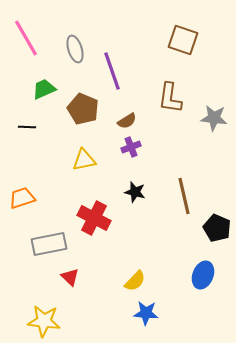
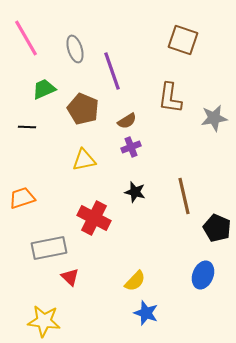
gray star: rotated 16 degrees counterclockwise
gray rectangle: moved 4 px down
blue star: rotated 15 degrees clockwise
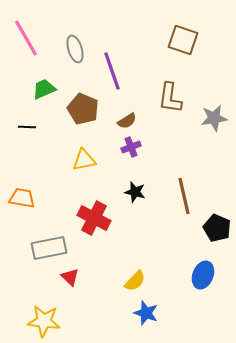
orange trapezoid: rotated 28 degrees clockwise
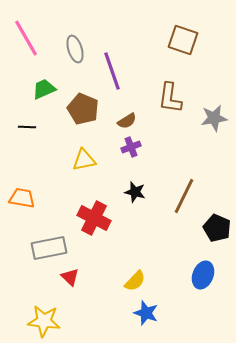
brown line: rotated 39 degrees clockwise
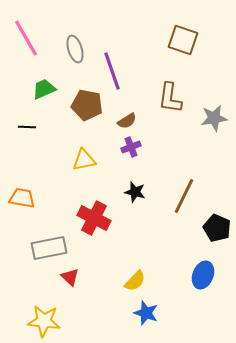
brown pentagon: moved 4 px right, 4 px up; rotated 12 degrees counterclockwise
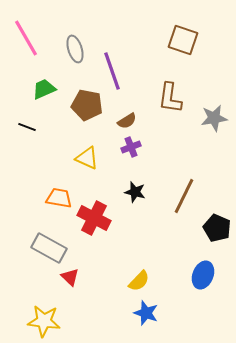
black line: rotated 18 degrees clockwise
yellow triangle: moved 3 px right, 2 px up; rotated 35 degrees clockwise
orange trapezoid: moved 37 px right
gray rectangle: rotated 40 degrees clockwise
yellow semicircle: moved 4 px right
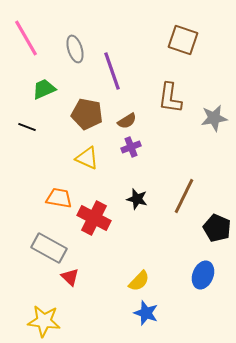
brown pentagon: moved 9 px down
black star: moved 2 px right, 7 px down
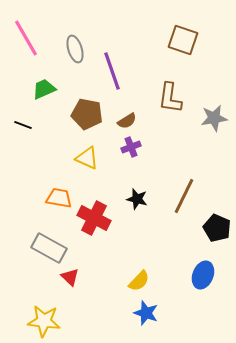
black line: moved 4 px left, 2 px up
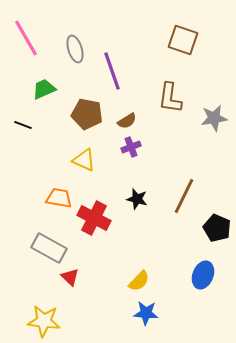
yellow triangle: moved 3 px left, 2 px down
blue star: rotated 15 degrees counterclockwise
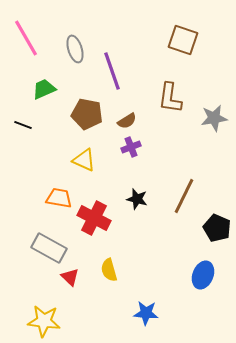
yellow semicircle: moved 30 px left, 11 px up; rotated 120 degrees clockwise
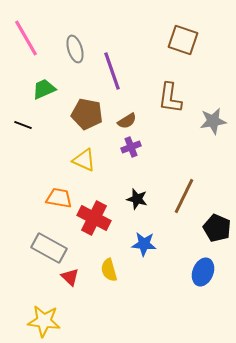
gray star: moved 1 px left, 3 px down
blue ellipse: moved 3 px up
blue star: moved 2 px left, 69 px up
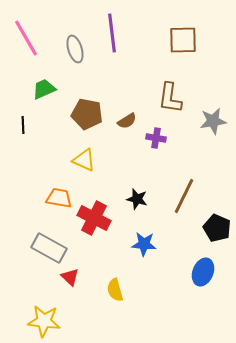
brown square: rotated 20 degrees counterclockwise
purple line: moved 38 px up; rotated 12 degrees clockwise
black line: rotated 66 degrees clockwise
purple cross: moved 25 px right, 9 px up; rotated 30 degrees clockwise
yellow semicircle: moved 6 px right, 20 px down
